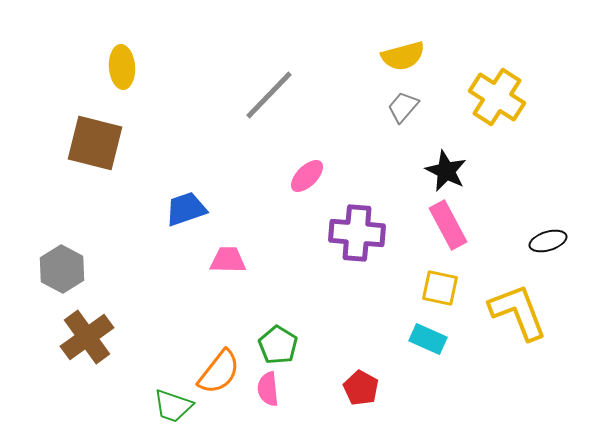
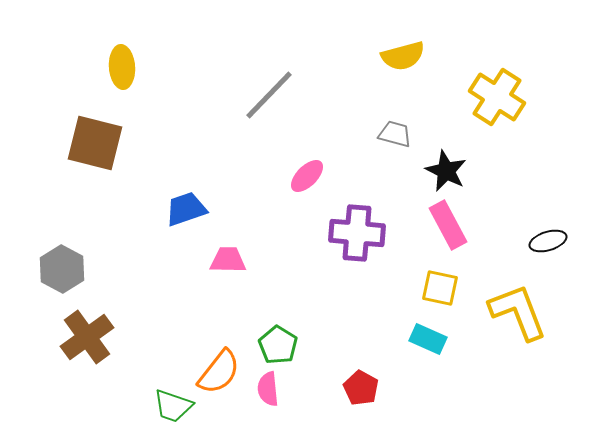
gray trapezoid: moved 8 px left, 27 px down; rotated 64 degrees clockwise
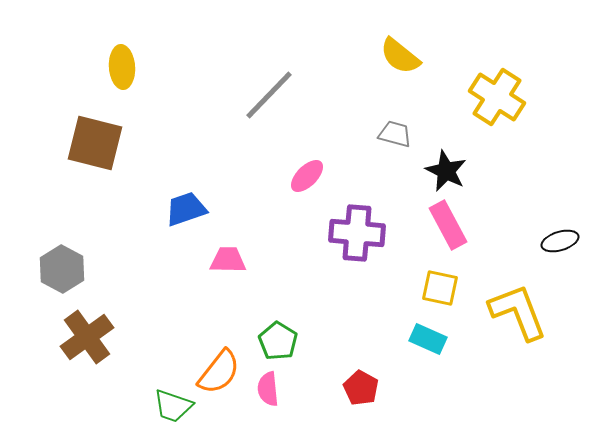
yellow semicircle: moved 3 px left; rotated 54 degrees clockwise
black ellipse: moved 12 px right
green pentagon: moved 4 px up
